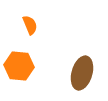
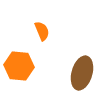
orange semicircle: moved 12 px right, 6 px down
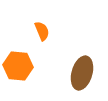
orange hexagon: moved 1 px left
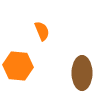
brown ellipse: rotated 16 degrees counterclockwise
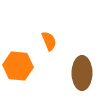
orange semicircle: moved 7 px right, 10 px down
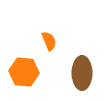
orange hexagon: moved 6 px right, 6 px down
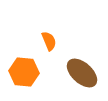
brown ellipse: rotated 48 degrees counterclockwise
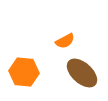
orange semicircle: moved 16 px right; rotated 84 degrees clockwise
